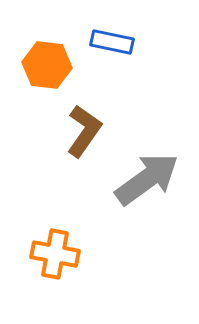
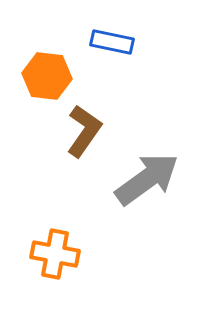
orange hexagon: moved 11 px down
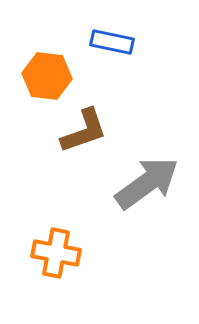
brown L-shape: rotated 36 degrees clockwise
gray arrow: moved 4 px down
orange cross: moved 1 px right, 1 px up
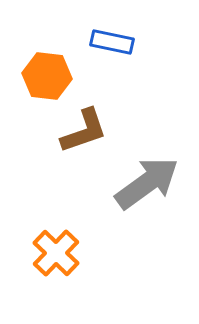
orange cross: rotated 33 degrees clockwise
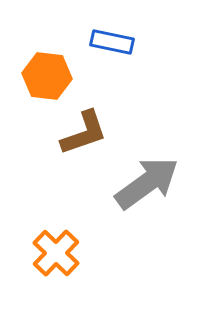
brown L-shape: moved 2 px down
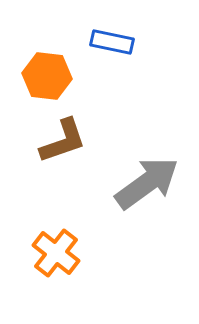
brown L-shape: moved 21 px left, 8 px down
orange cross: rotated 6 degrees counterclockwise
